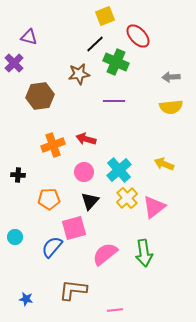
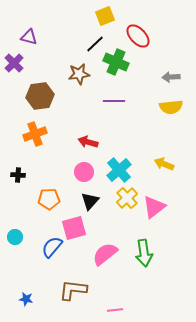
red arrow: moved 2 px right, 3 px down
orange cross: moved 18 px left, 11 px up
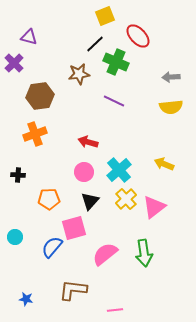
purple line: rotated 25 degrees clockwise
yellow cross: moved 1 px left, 1 px down
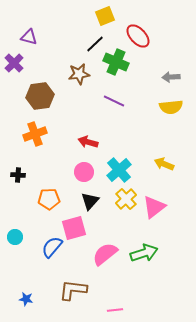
green arrow: rotated 100 degrees counterclockwise
